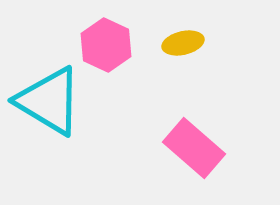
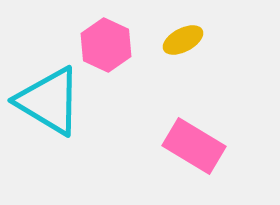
yellow ellipse: moved 3 px up; rotated 15 degrees counterclockwise
pink rectangle: moved 2 px up; rotated 10 degrees counterclockwise
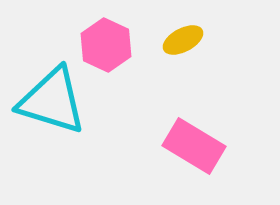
cyan triangle: moved 3 px right; rotated 14 degrees counterclockwise
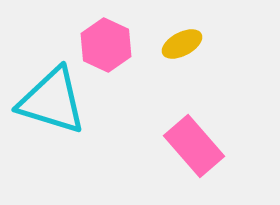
yellow ellipse: moved 1 px left, 4 px down
pink rectangle: rotated 18 degrees clockwise
